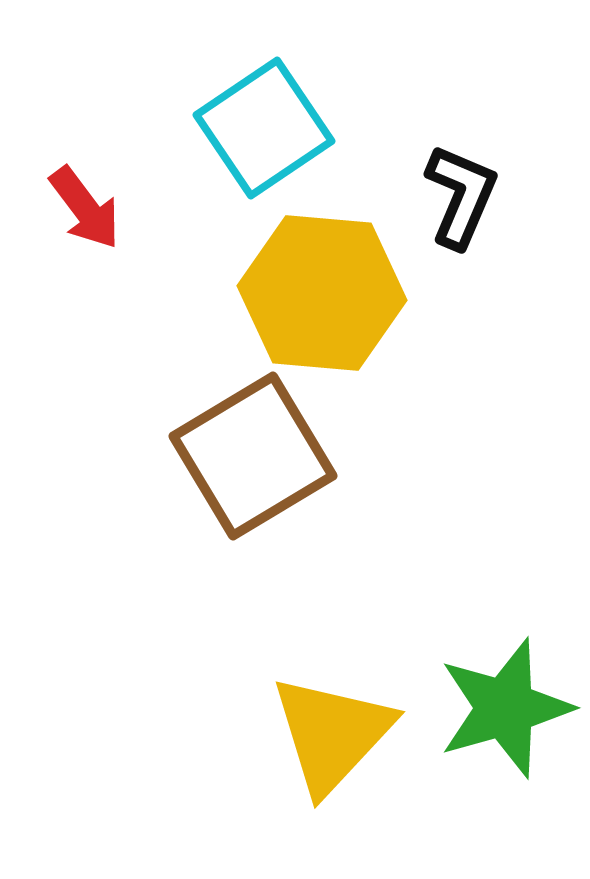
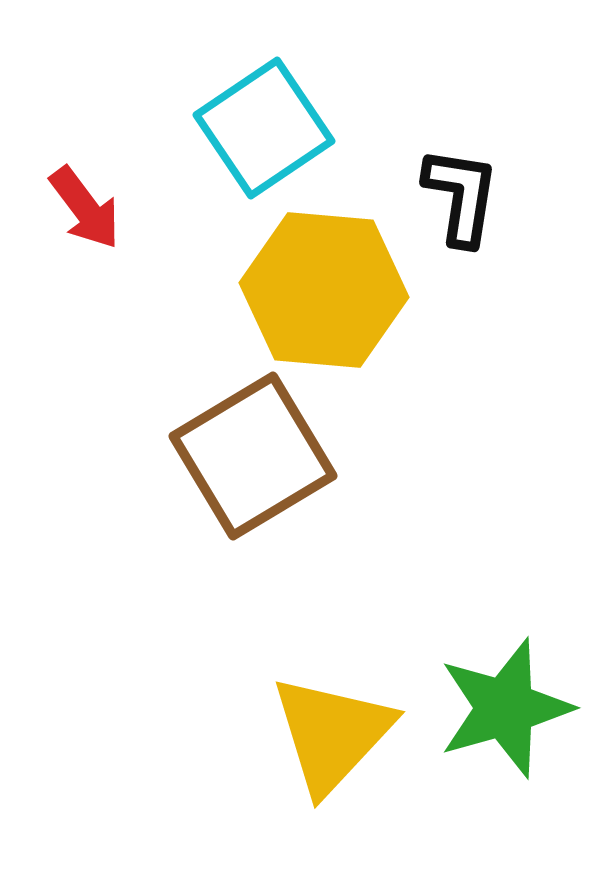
black L-shape: rotated 14 degrees counterclockwise
yellow hexagon: moved 2 px right, 3 px up
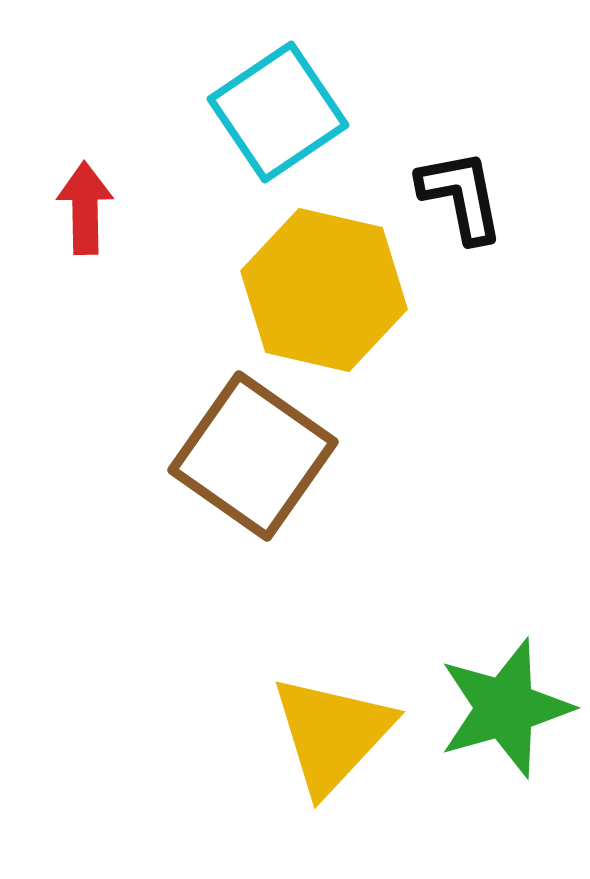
cyan square: moved 14 px right, 16 px up
black L-shape: rotated 20 degrees counterclockwise
red arrow: rotated 144 degrees counterclockwise
yellow hexagon: rotated 8 degrees clockwise
brown square: rotated 24 degrees counterclockwise
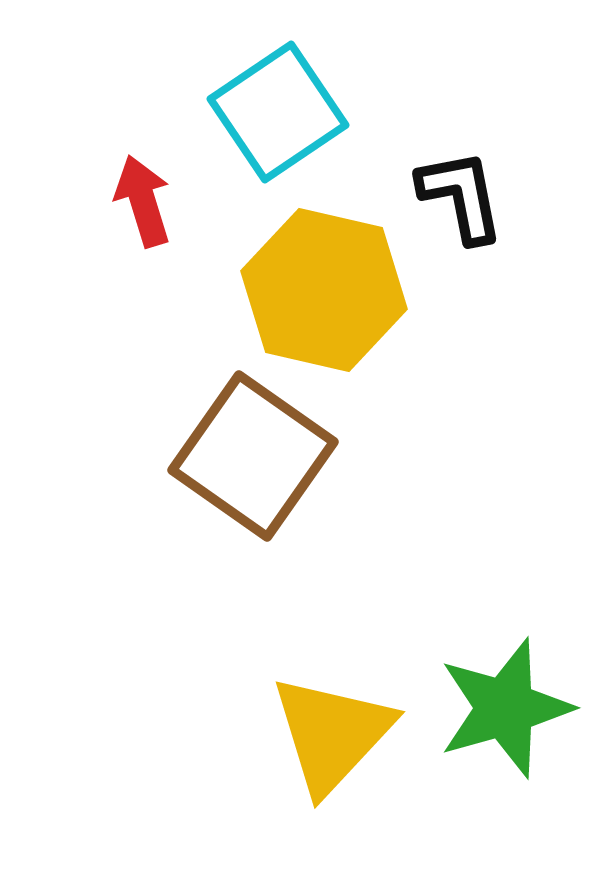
red arrow: moved 58 px right, 7 px up; rotated 16 degrees counterclockwise
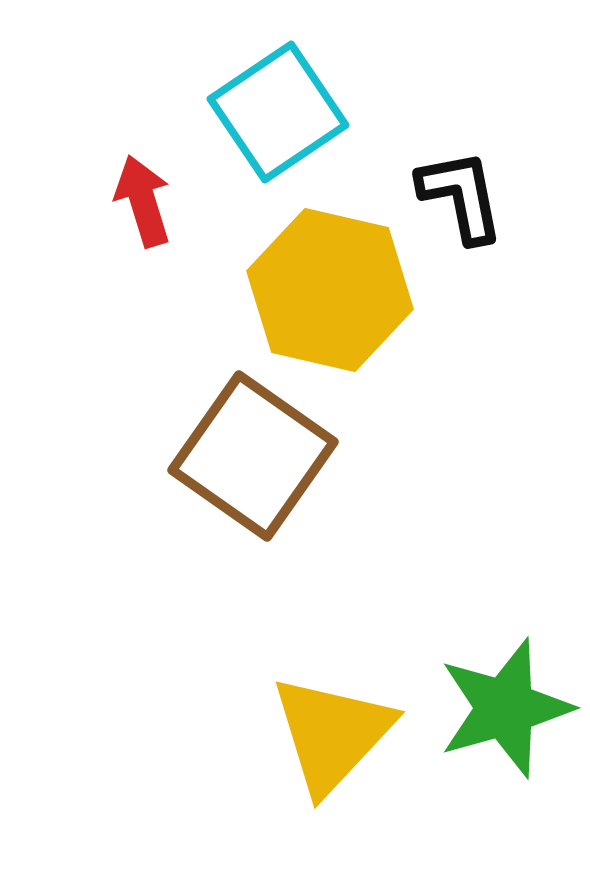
yellow hexagon: moved 6 px right
